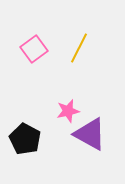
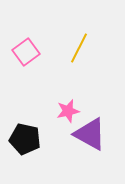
pink square: moved 8 px left, 3 px down
black pentagon: rotated 16 degrees counterclockwise
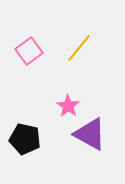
yellow line: rotated 12 degrees clockwise
pink square: moved 3 px right, 1 px up
pink star: moved 5 px up; rotated 25 degrees counterclockwise
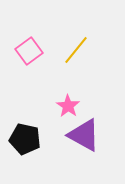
yellow line: moved 3 px left, 2 px down
purple triangle: moved 6 px left, 1 px down
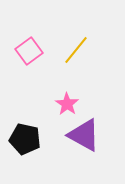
pink star: moved 1 px left, 2 px up
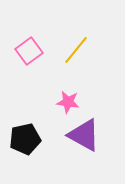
pink star: moved 1 px right, 2 px up; rotated 25 degrees counterclockwise
black pentagon: rotated 24 degrees counterclockwise
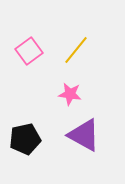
pink star: moved 2 px right, 8 px up
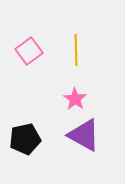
yellow line: rotated 40 degrees counterclockwise
pink star: moved 5 px right, 5 px down; rotated 25 degrees clockwise
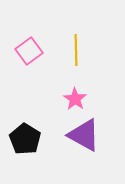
black pentagon: rotated 28 degrees counterclockwise
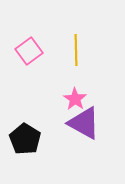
purple triangle: moved 12 px up
